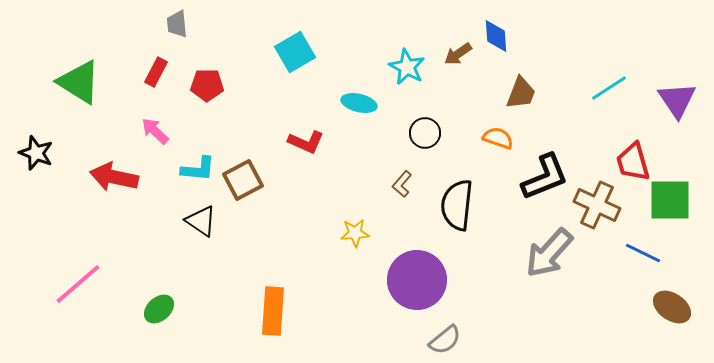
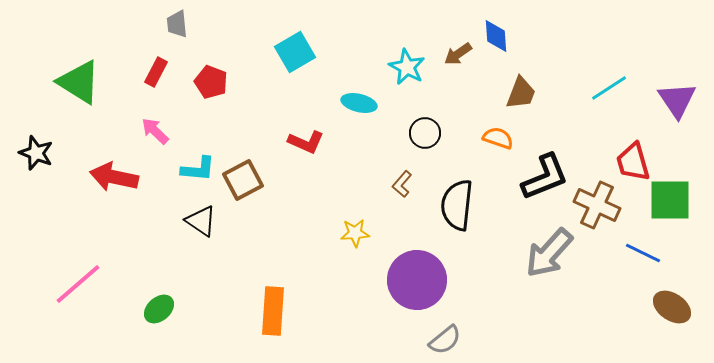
red pentagon: moved 4 px right, 3 px up; rotated 20 degrees clockwise
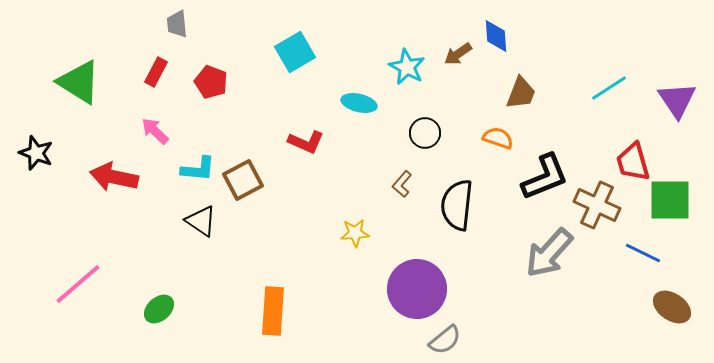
purple circle: moved 9 px down
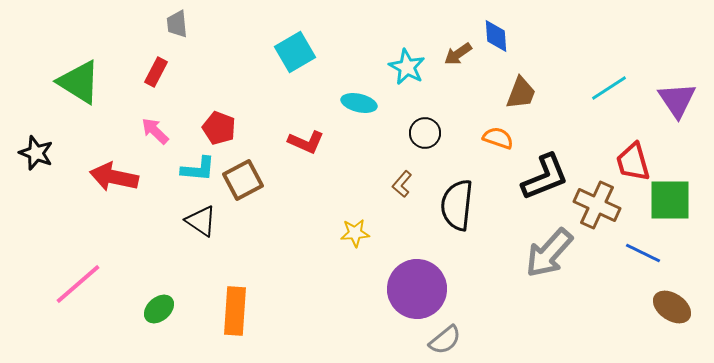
red pentagon: moved 8 px right, 46 px down
orange rectangle: moved 38 px left
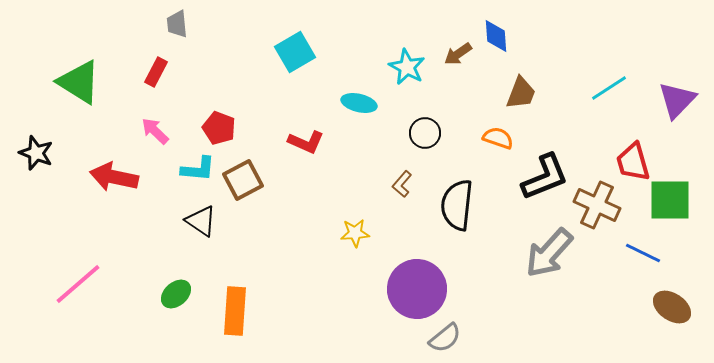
purple triangle: rotated 18 degrees clockwise
green ellipse: moved 17 px right, 15 px up
gray semicircle: moved 2 px up
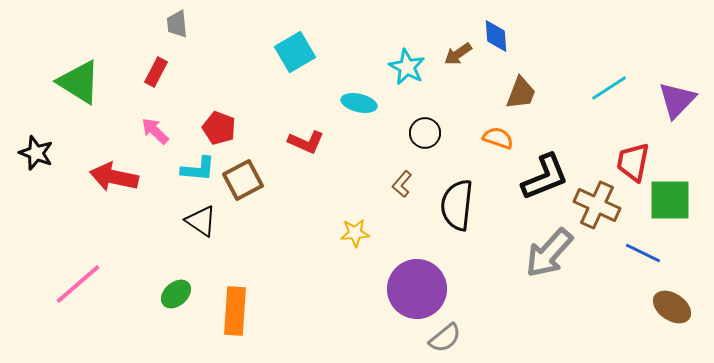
red trapezoid: rotated 27 degrees clockwise
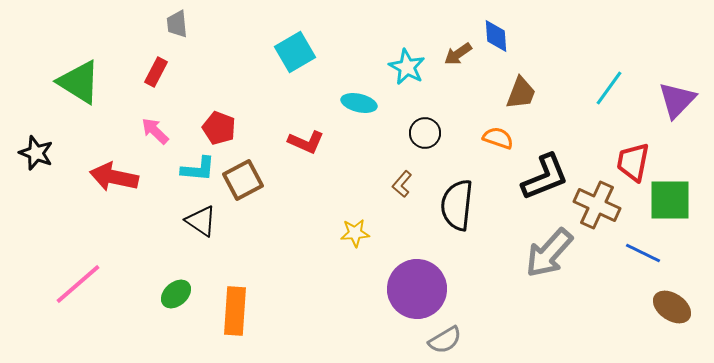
cyan line: rotated 21 degrees counterclockwise
gray semicircle: moved 2 px down; rotated 8 degrees clockwise
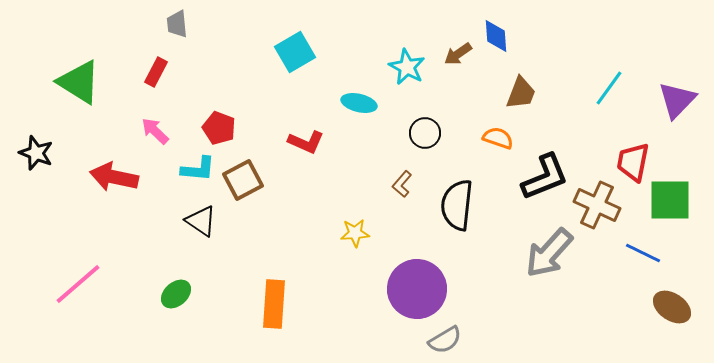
orange rectangle: moved 39 px right, 7 px up
